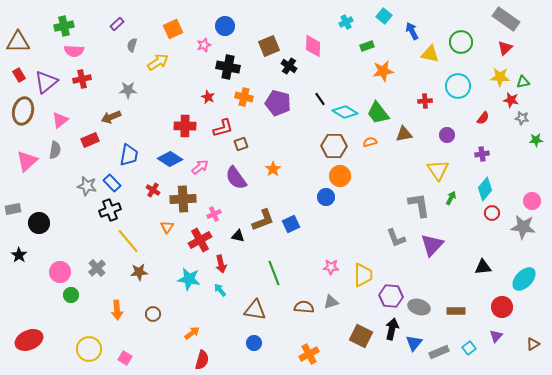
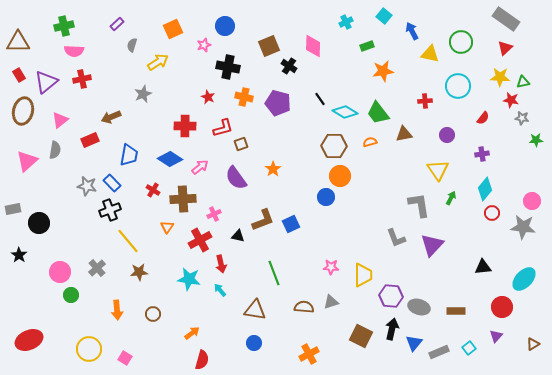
gray star at (128, 90): moved 15 px right, 4 px down; rotated 24 degrees counterclockwise
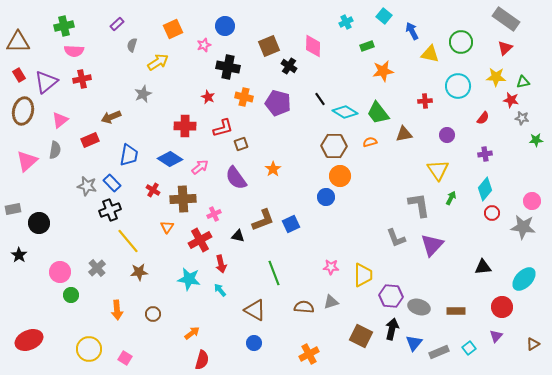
yellow star at (500, 77): moved 4 px left
purple cross at (482, 154): moved 3 px right
brown triangle at (255, 310): rotated 20 degrees clockwise
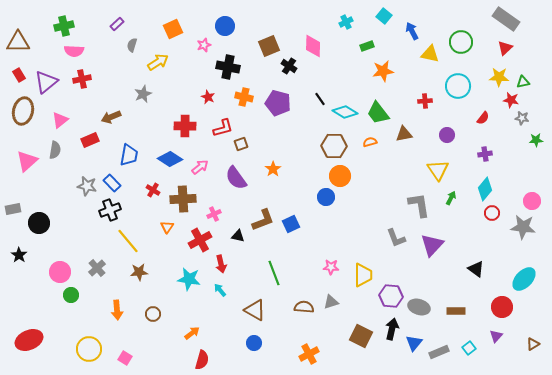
yellow star at (496, 77): moved 3 px right
black triangle at (483, 267): moved 7 px left, 2 px down; rotated 42 degrees clockwise
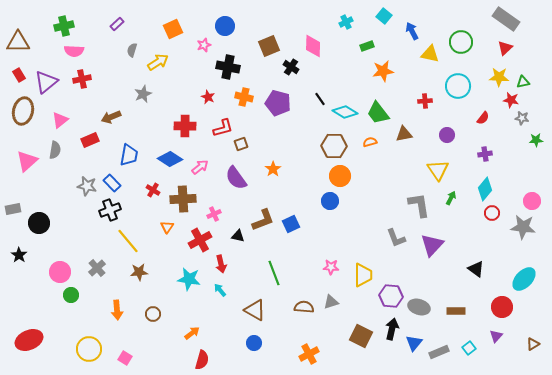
gray semicircle at (132, 45): moved 5 px down
black cross at (289, 66): moved 2 px right, 1 px down
blue circle at (326, 197): moved 4 px right, 4 px down
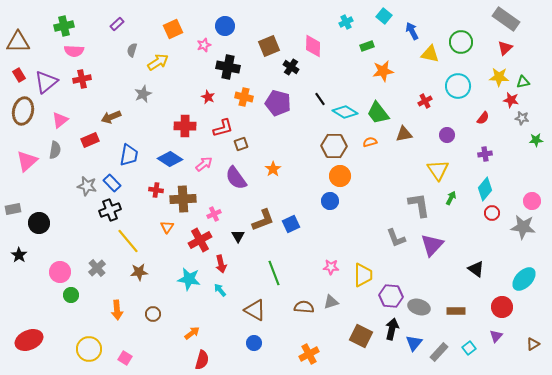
red cross at (425, 101): rotated 24 degrees counterclockwise
pink arrow at (200, 167): moved 4 px right, 3 px up
red cross at (153, 190): moved 3 px right; rotated 24 degrees counterclockwise
black triangle at (238, 236): rotated 48 degrees clockwise
gray rectangle at (439, 352): rotated 24 degrees counterclockwise
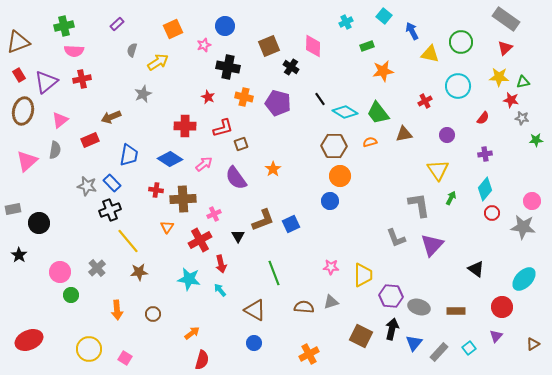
brown triangle at (18, 42): rotated 20 degrees counterclockwise
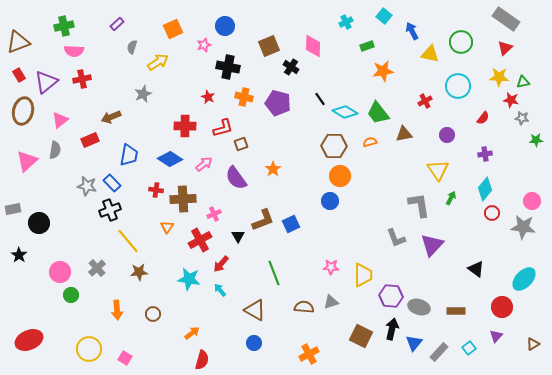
gray semicircle at (132, 50): moved 3 px up
red arrow at (221, 264): rotated 54 degrees clockwise
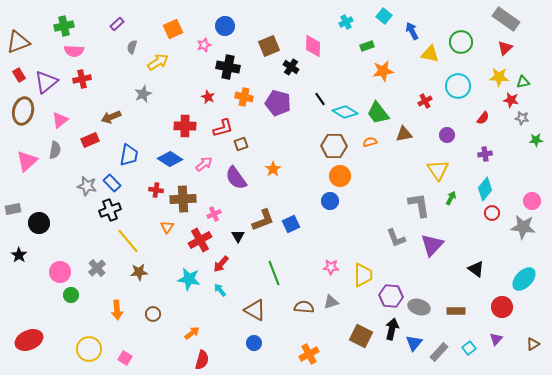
purple triangle at (496, 336): moved 3 px down
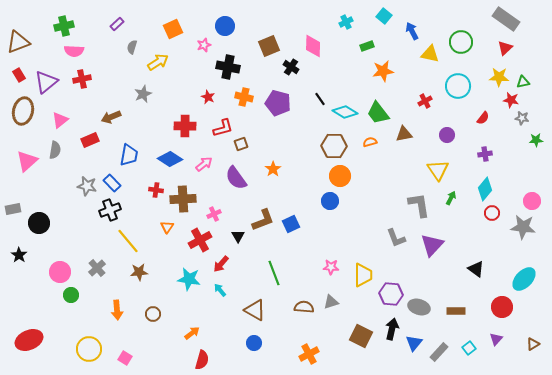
purple hexagon at (391, 296): moved 2 px up
